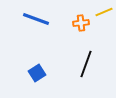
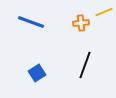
blue line: moved 5 px left, 3 px down
black line: moved 1 px left, 1 px down
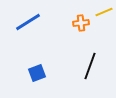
blue line: moved 3 px left; rotated 52 degrees counterclockwise
black line: moved 5 px right, 1 px down
blue square: rotated 12 degrees clockwise
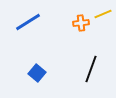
yellow line: moved 1 px left, 2 px down
black line: moved 1 px right, 3 px down
blue square: rotated 30 degrees counterclockwise
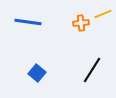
blue line: rotated 40 degrees clockwise
black line: moved 1 px right, 1 px down; rotated 12 degrees clockwise
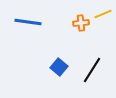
blue square: moved 22 px right, 6 px up
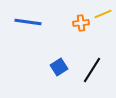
blue square: rotated 18 degrees clockwise
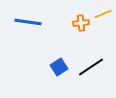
black line: moved 1 px left, 3 px up; rotated 24 degrees clockwise
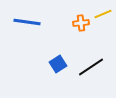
blue line: moved 1 px left
blue square: moved 1 px left, 3 px up
